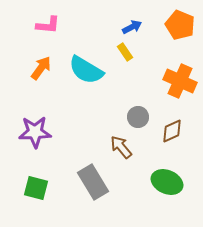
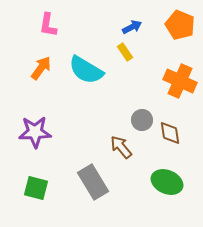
pink L-shape: rotated 95 degrees clockwise
gray circle: moved 4 px right, 3 px down
brown diamond: moved 2 px left, 2 px down; rotated 75 degrees counterclockwise
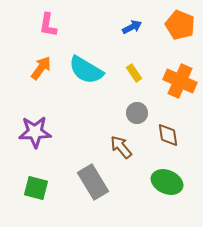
yellow rectangle: moved 9 px right, 21 px down
gray circle: moved 5 px left, 7 px up
brown diamond: moved 2 px left, 2 px down
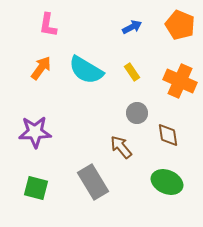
yellow rectangle: moved 2 px left, 1 px up
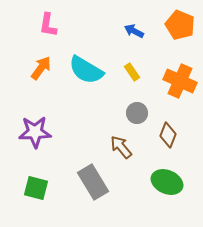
blue arrow: moved 2 px right, 4 px down; rotated 126 degrees counterclockwise
brown diamond: rotated 30 degrees clockwise
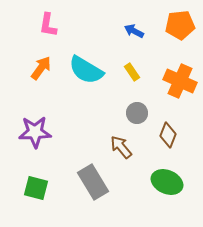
orange pentagon: rotated 28 degrees counterclockwise
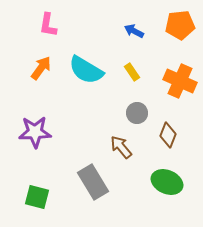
green square: moved 1 px right, 9 px down
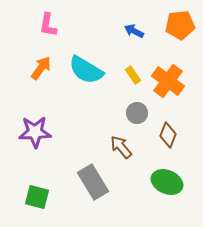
yellow rectangle: moved 1 px right, 3 px down
orange cross: moved 12 px left; rotated 12 degrees clockwise
